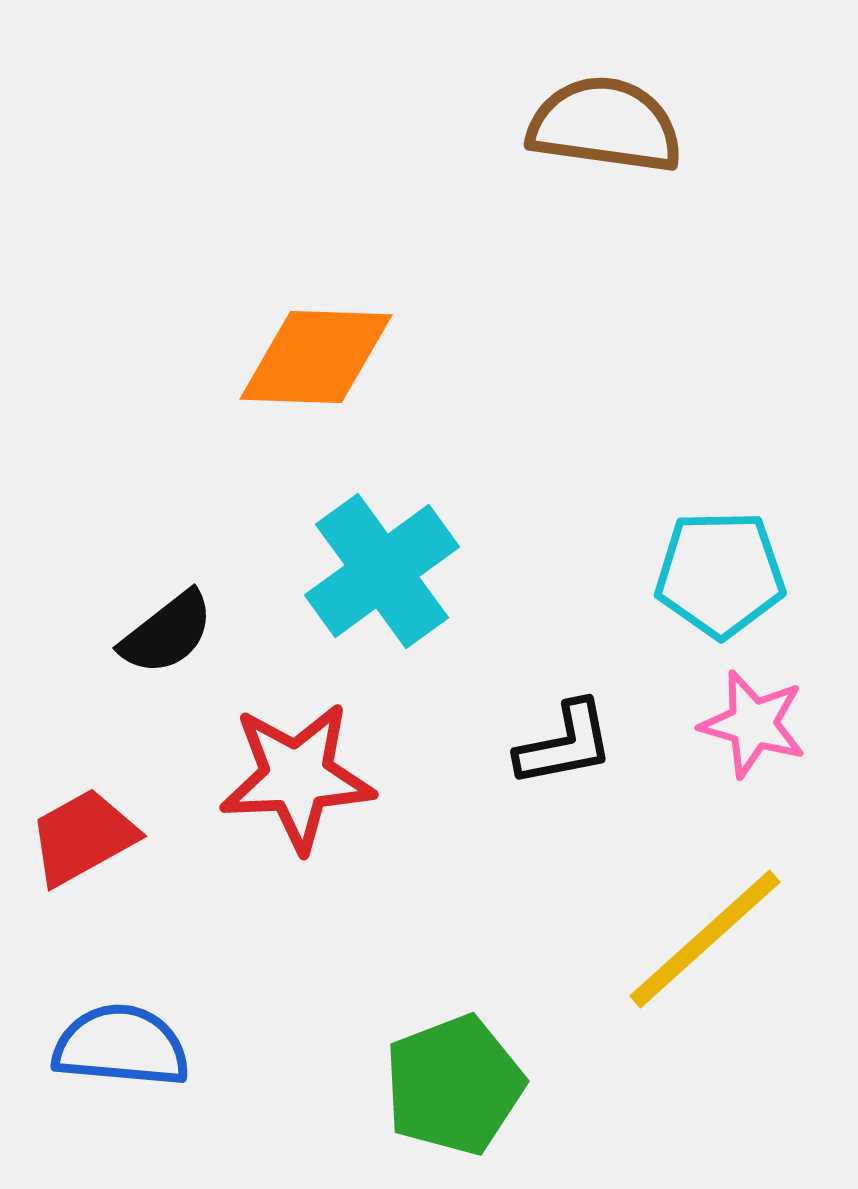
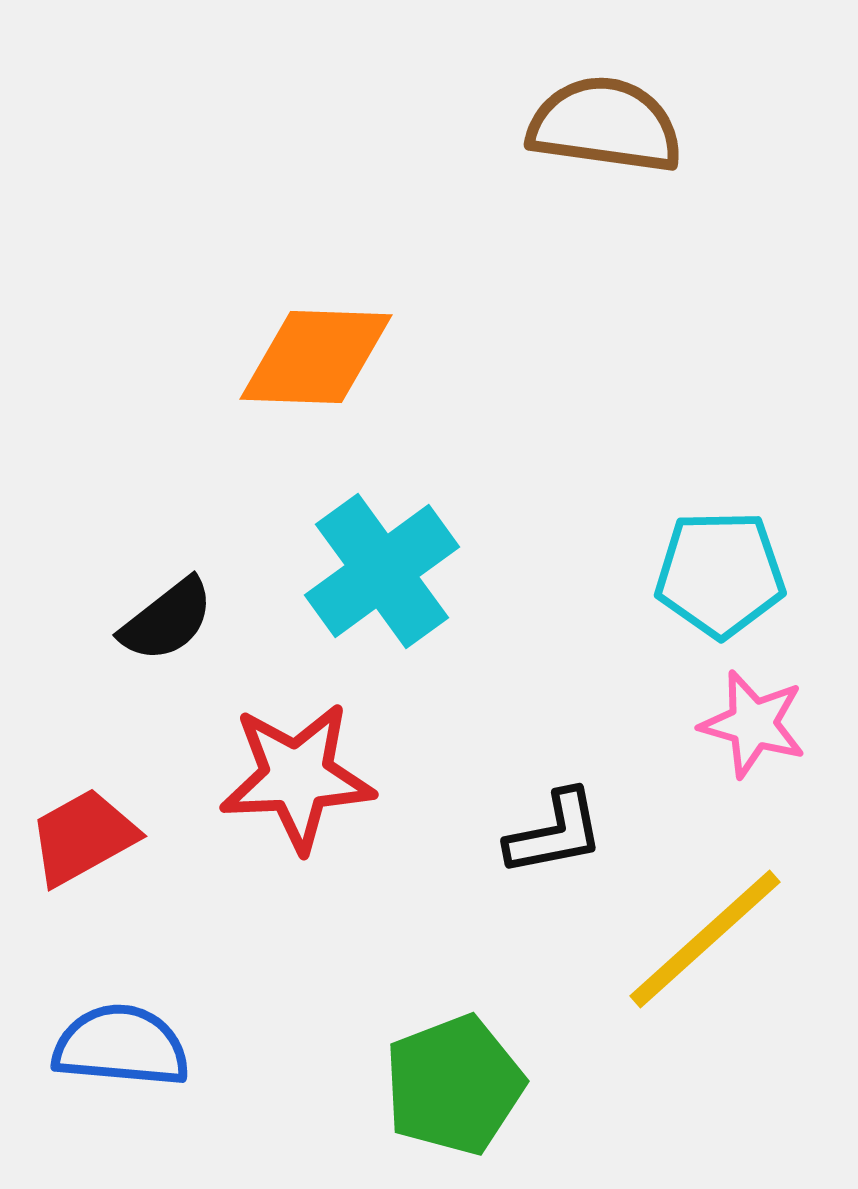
black semicircle: moved 13 px up
black L-shape: moved 10 px left, 89 px down
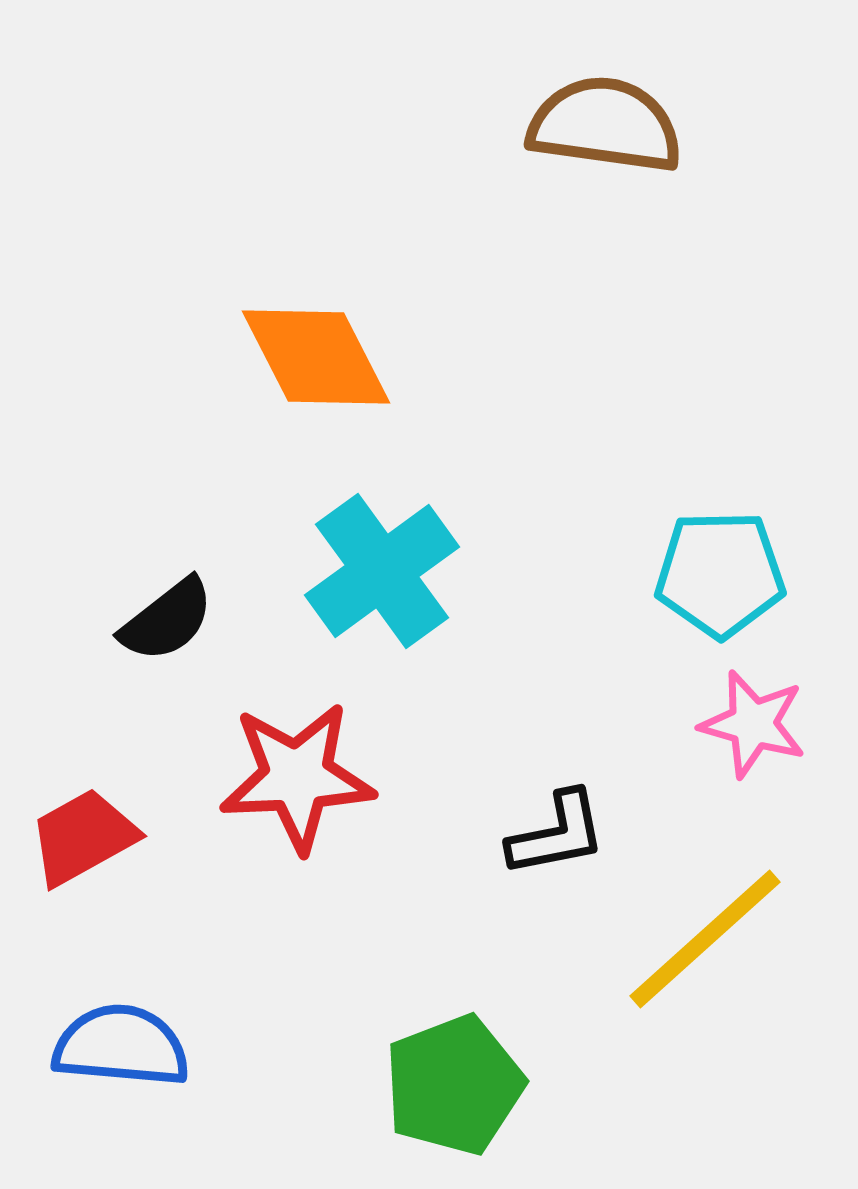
orange diamond: rotated 61 degrees clockwise
black L-shape: moved 2 px right, 1 px down
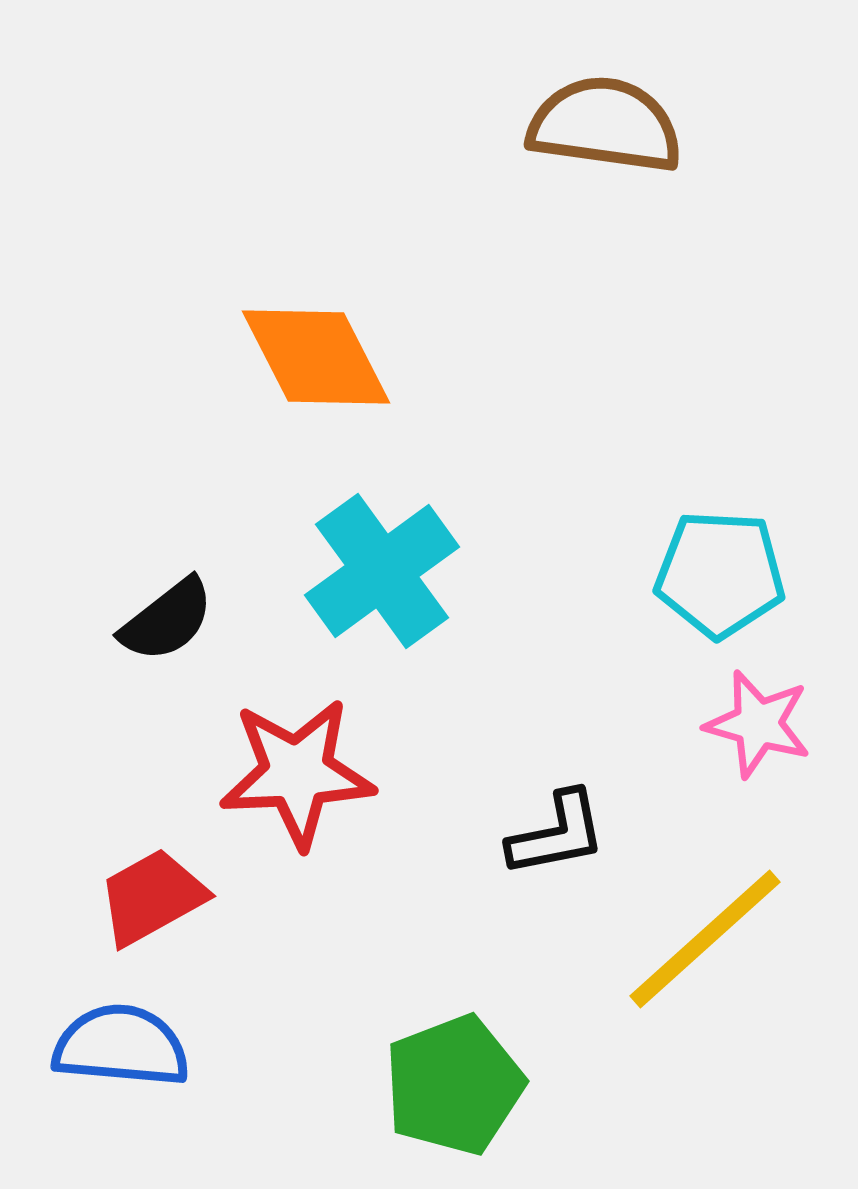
cyan pentagon: rotated 4 degrees clockwise
pink star: moved 5 px right
red star: moved 4 px up
red trapezoid: moved 69 px right, 60 px down
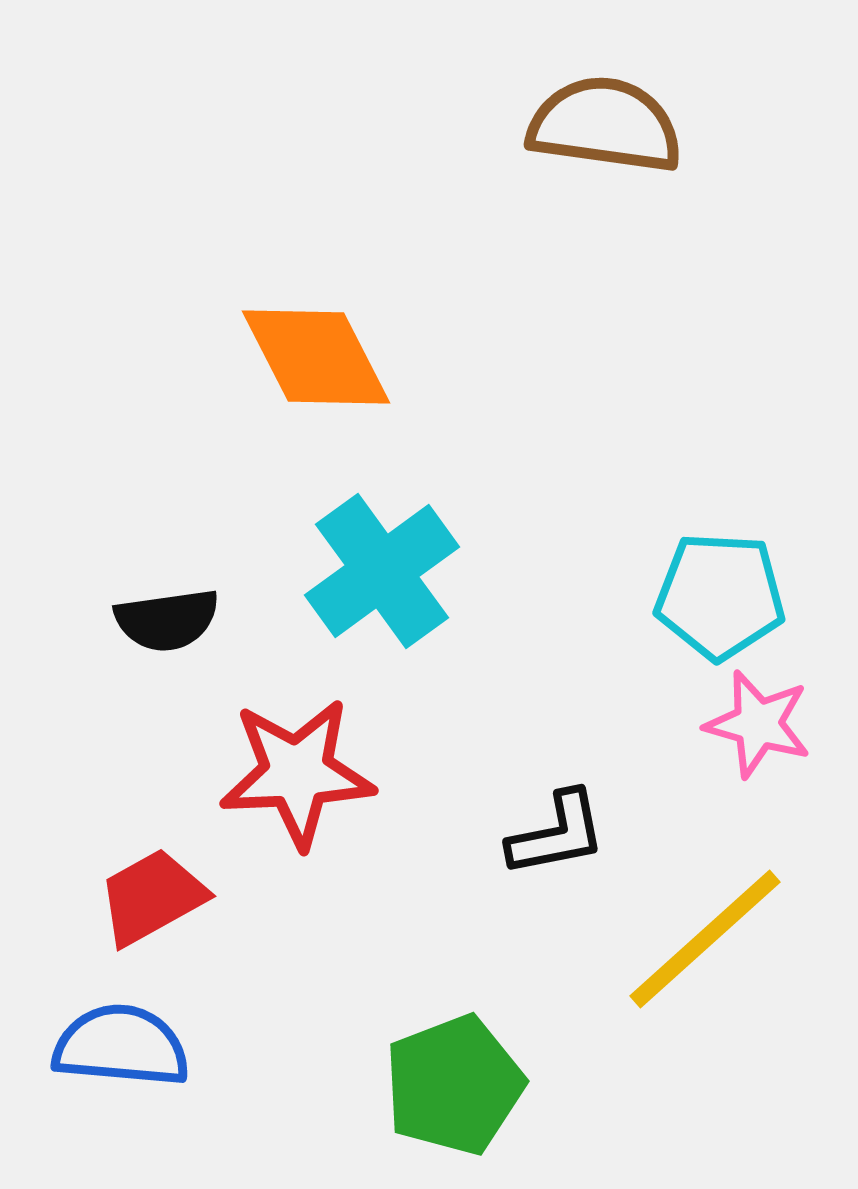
cyan pentagon: moved 22 px down
black semicircle: rotated 30 degrees clockwise
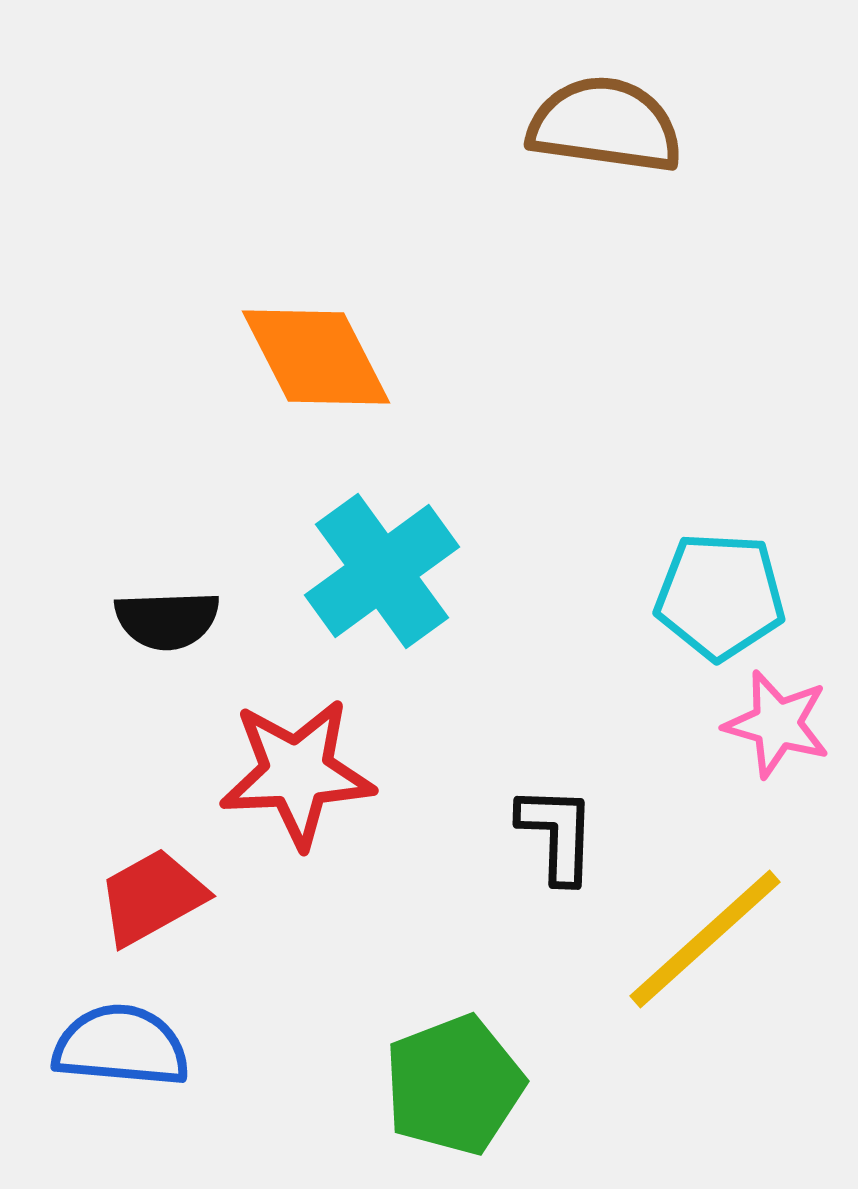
black semicircle: rotated 6 degrees clockwise
pink star: moved 19 px right
black L-shape: rotated 77 degrees counterclockwise
